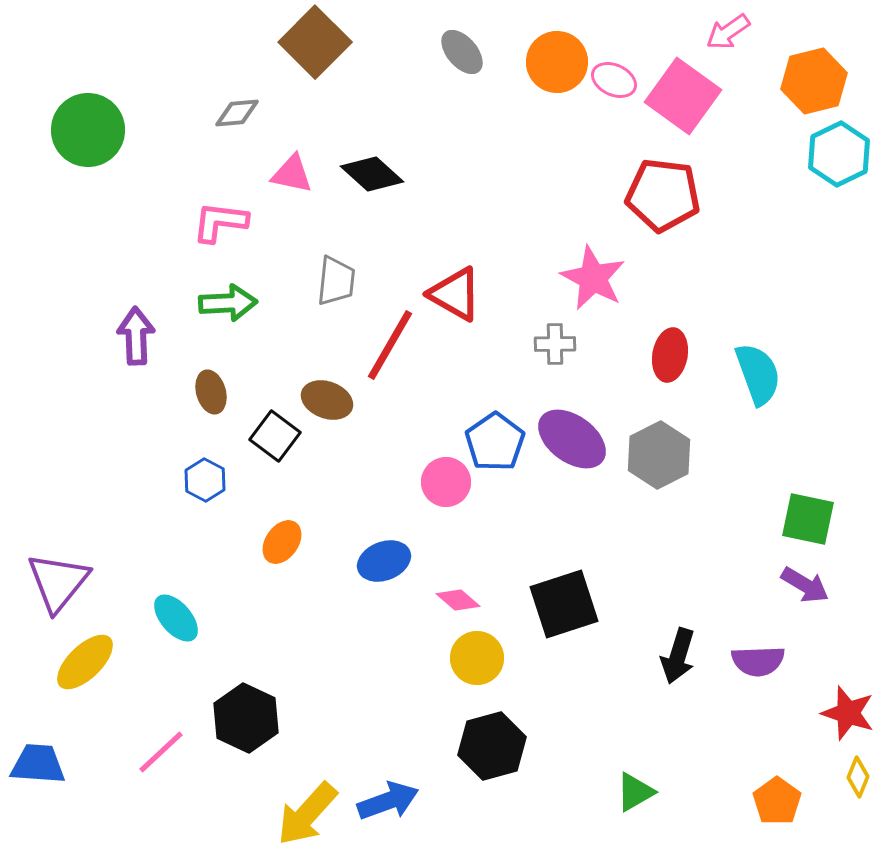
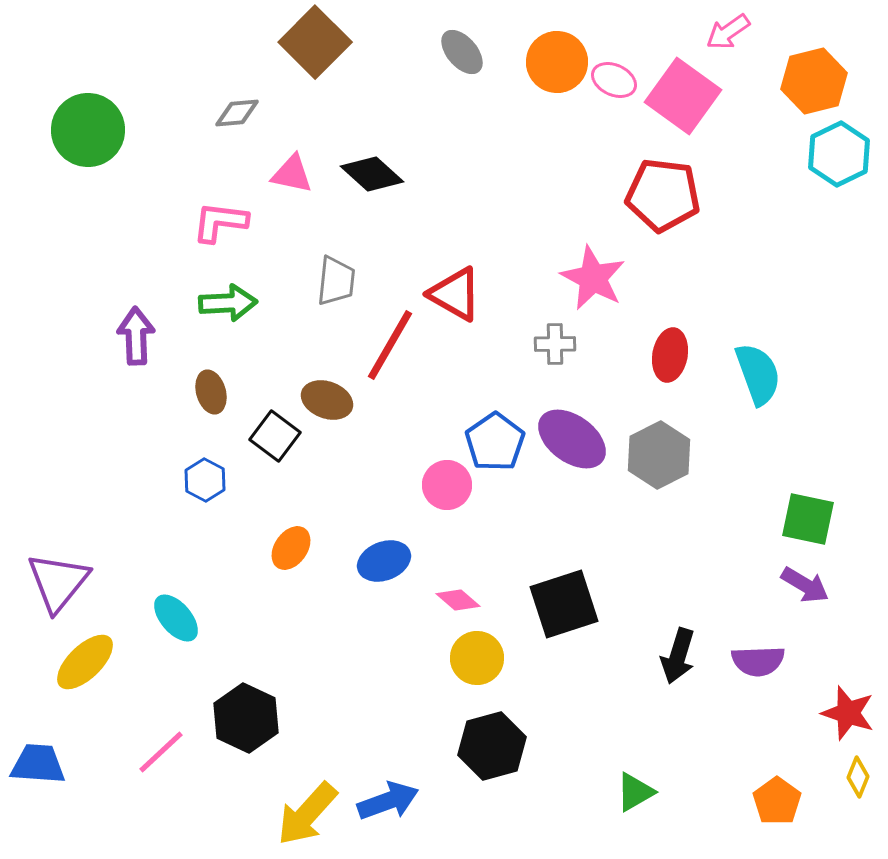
pink circle at (446, 482): moved 1 px right, 3 px down
orange ellipse at (282, 542): moved 9 px right, 6 px down
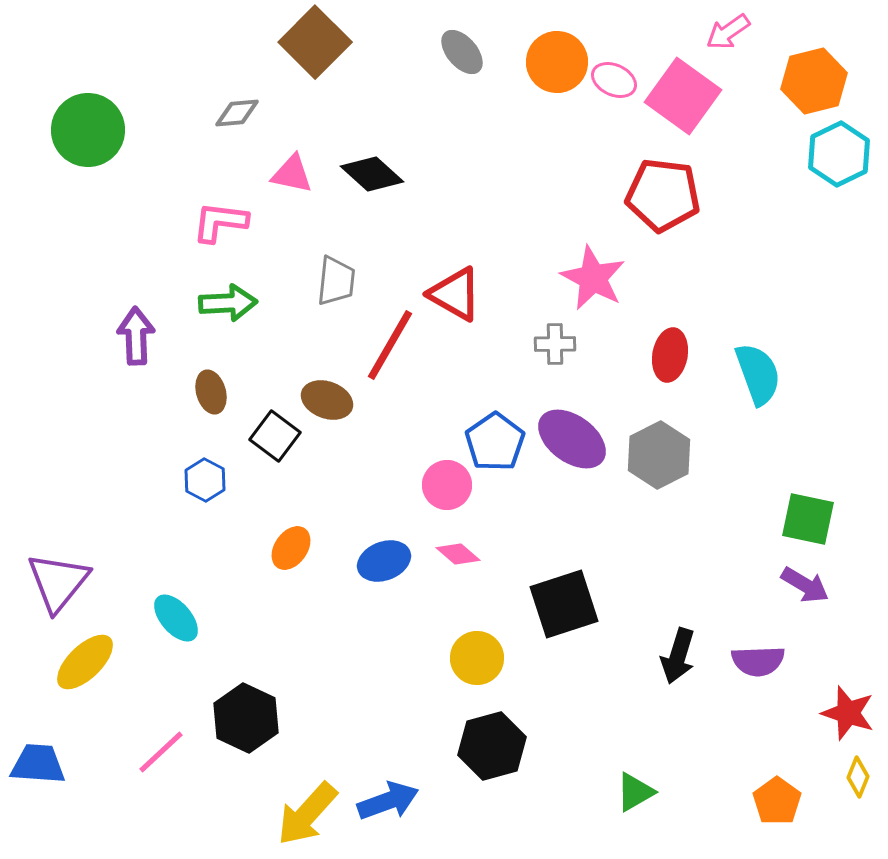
pink diamond at (458, 600): moved 46 px up
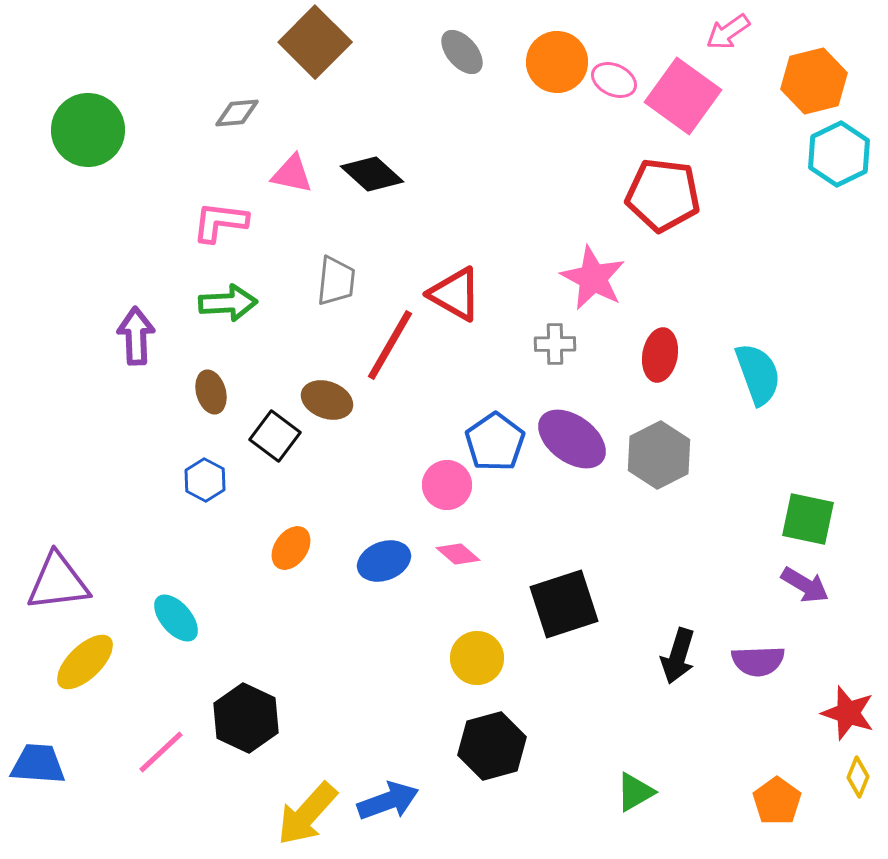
red ellipse at (670, 355): moved 10 px left
purple triangle at (58, 582): rotated 44 degrees clockwise
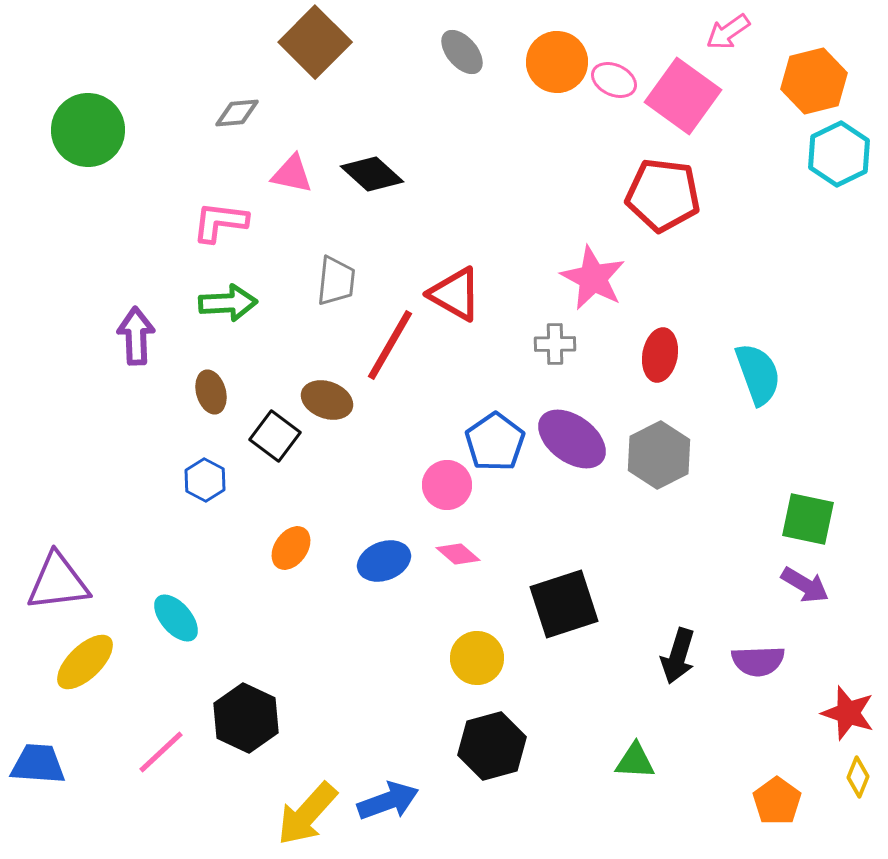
green triangle at (635, 792): moved 31 px up; rotated 33 degrees clockwise
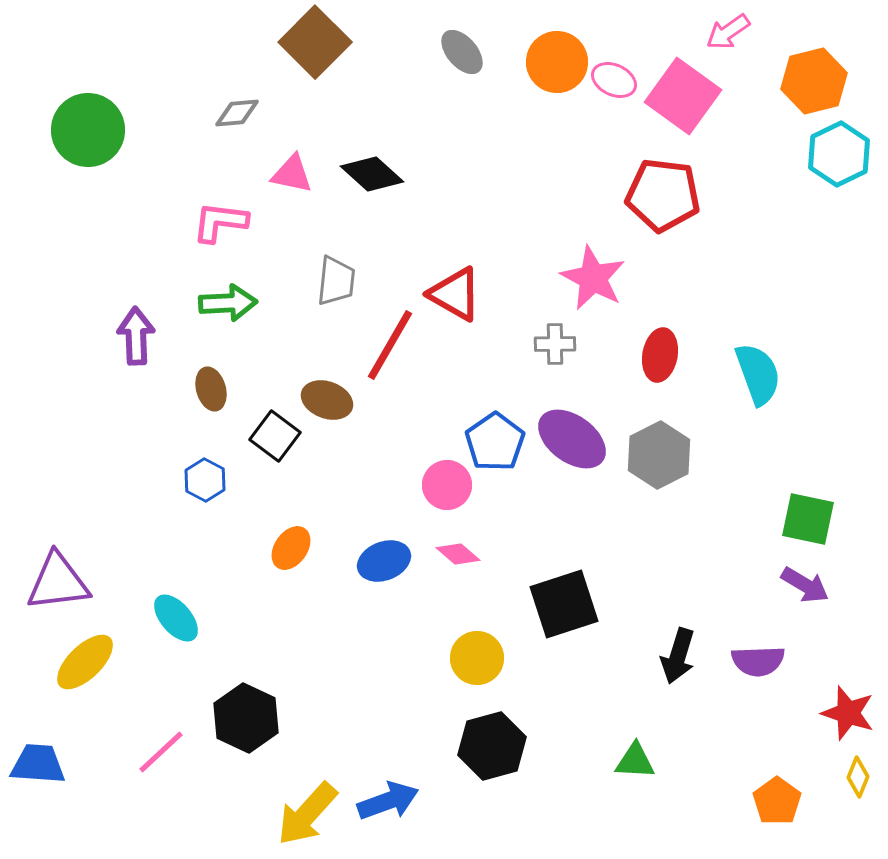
brown ellipse at (211, 392): moved 3 px up
